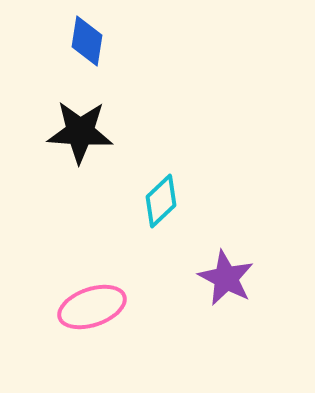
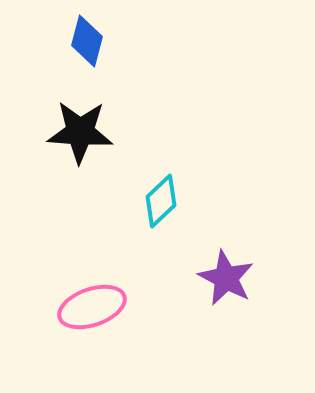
blue diamond: rotated 6 degrees clockwise
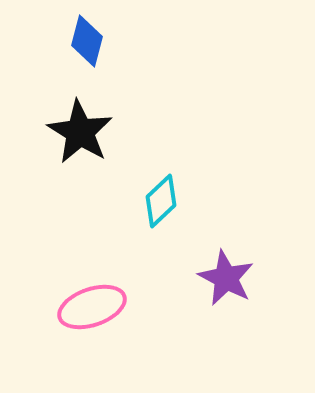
black star: rotated 28 degrees clockwise
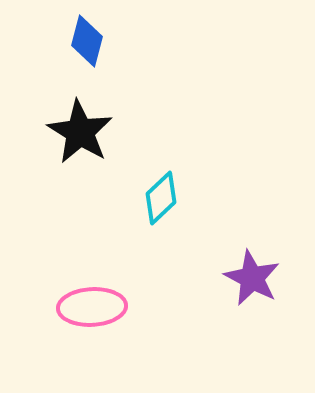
cyan diamond: moved 3 px up
purple star: moved 26 px right
pink ellipse: rotated 16 degrees clockwise
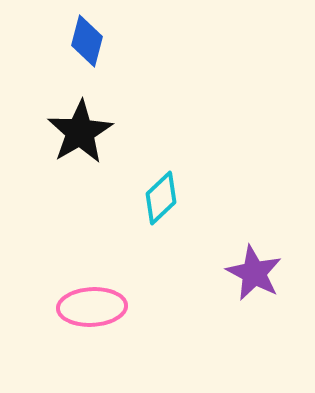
black star: rotated 10 degrees clockwise
purple star: moved 2 px right, 5 px up
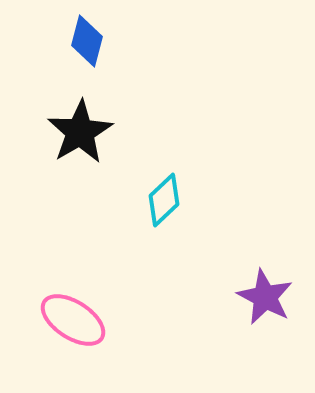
cyan diamond: moved 3 px right, 2 px down
purple star: moved 11 px right, 24 px down
pink ellipse: moved 19 px left, 13 px down; rotated 36 degrees clockwise
